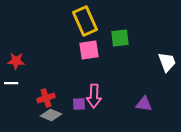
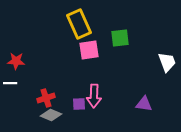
yellow rectangle: moved 6 px left, 3 px down
white line: moved 1 px left
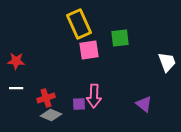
white line: moved 6 px right, 5 px down
purple triangle: rotated 30 degrees clockwise
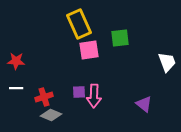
red cross: moved 2 px left, 1 px up
purple square: moved 12 px up
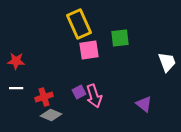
purple square: rotated 24 degrees counterclockwise
pink arrow: rotated 20 degrees counterclockwise
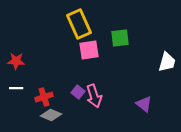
white trapezoid: rotated 35 degrees clockwise
purple square: moved 1 px left; rotated 24 degrees counterclockwise
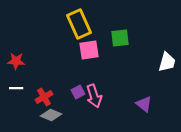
purple square: rotated 24 degrees clockwise
red cross: rotated 12 degrees counterclockwise
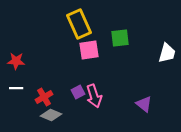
white trapezoid: moved 9 px up
